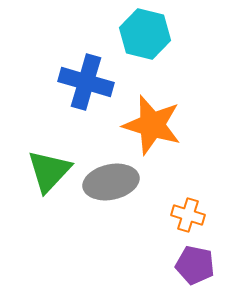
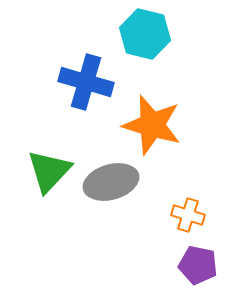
gray ellipse: rotated 4 degrees counterclockwise
purple pentagon: moved 3 px right
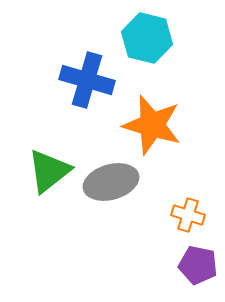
cyan hexagon: moved 2 px right, 4 px down
blue cross: moved 1 px right, 2 px up
green triangle: rotated 9 degrees clockwise
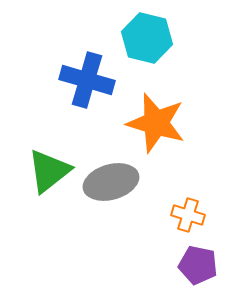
orange star: moved 4 px right, 2 px up
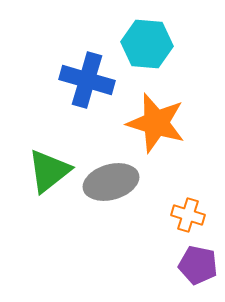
cyan hexagon: moved 6 px down; rotated 9 degrees counterclockwise
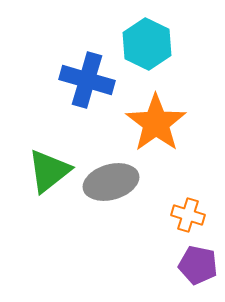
cyan hexagon: rotated 21 degrees clockwise
orange star: rotated 20 degrees clockwise
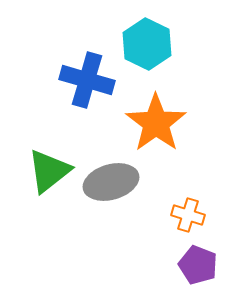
purple pentagon: rotated 9 degrees clockwise
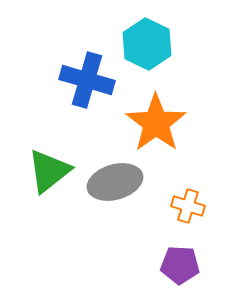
gray ellipse: moved 4 px right
orange cross: moved 9 px up
purple pentagon: moved 18 px left; rotated 18 degrees counterclockwise
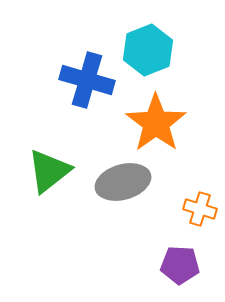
cyan hexagon: moved 1 px right, 6 px down; rotated 12 degrees clockwise
gray ellipse: moved 8 px right
orange cross: moved 12 px right, 3 px down
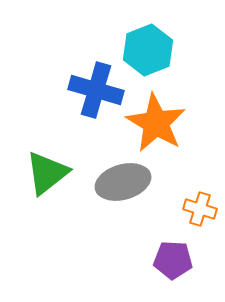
blue cross: moved 9 px right, 10 px down
orange star: rotated 6 degrees counterclockwise
green triangle: moved 2 px left, 2 px down
purple pentagon: moved 7 px left, 5 px up
